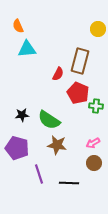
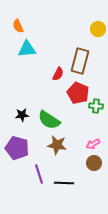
pink arrow: moved 1 px down
black line: moved 5 px left
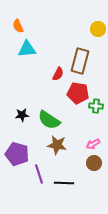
red pentagon: rotated 15 degrees counterclockwise
purple pentagon: moved 6 px down
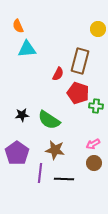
red pentagon: rotated 10 degrees clockwise
brown star: moved 2 px left, 5 px down
purple pentagon: moved 1 px up; rotated 20 degrees clockwise
purple line: moved 1 px right, 1 px up; rotated 24 degrees clockwise
black line: moved 4 px up
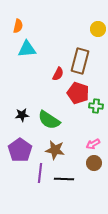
orange semicircle: rotated 144 degrees counterclockwise
purple pentagon: moved 3 px right, 3 px up
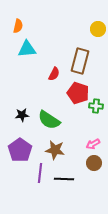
red semicircle: moved 4 px left
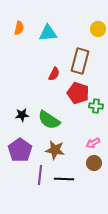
orange semicircle: moved 1 px right, 2 px down
cyan triangle: moved 21 px right, 16 px up
pink arrow: moved 1 px up
purple line: moved 2 px down
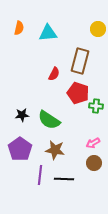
purple pentagon: moved 1 px up
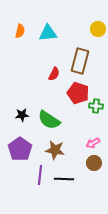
orange semicircle: moved 1 px right, 3 px down
